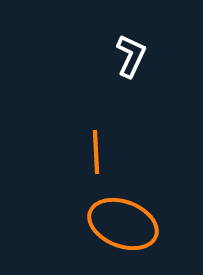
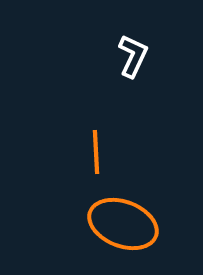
white L-shape: moved 2 px right
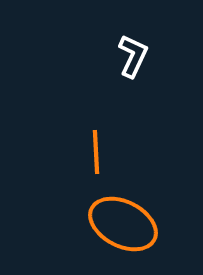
orange ellipse: rotated 6 degrees clockwise
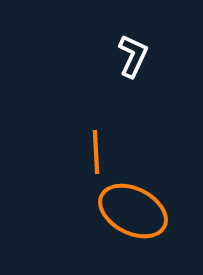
orange ellipse: moved 10 px right, 13 px up
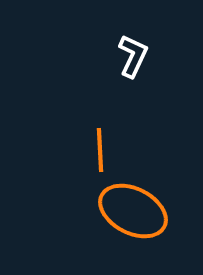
orange line: moved 4 px right, 2 px up
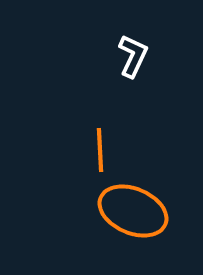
orange ellipse: rotated 4 degrees counterclockwise
